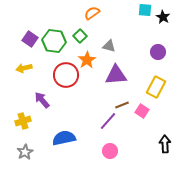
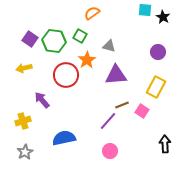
green square: rotated 16 degrees counterclockwise
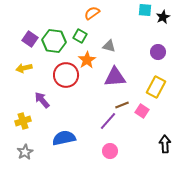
black star: rotated 16 degrees clockwise
purple triangle: moved 1 px left, 2 px down
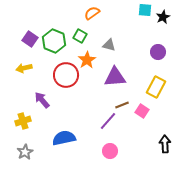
green hexagon: rotated 15 degrees clockwise
gray triangle: moved 1 px up
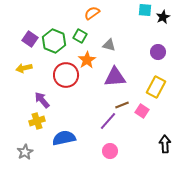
yellow cross: moved 14 px right
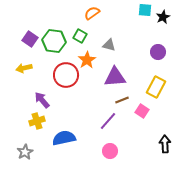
green hexagon: rotated 15 degrees counterclockwise
brown line: moved 5 px up
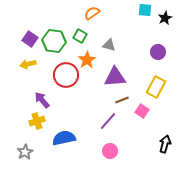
black star: moved 2 px right, 1 px down
yellow arrow: moved 4 px right, 4 px up
black arrow: rotated 18 degrees clockwise
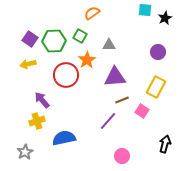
green hexagon: rotated 10 degrees counterclockwise
gray triangle: rotated 16 degrees counterclockwise
pink circle: moved 12 px right, 5 px down
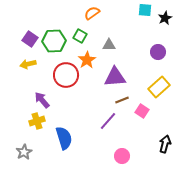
yellow rectangle: moved 3 px right; rotated 20 degrees clockwise
blue semicircle: rotated 85 degrees clockwise
gray star: moved 1 px left
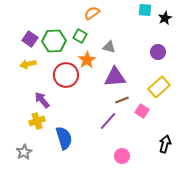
gray triangle: moved 2 px down; rotated 16 degrees clockwise
